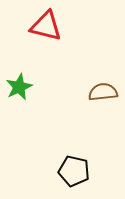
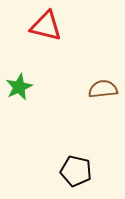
brown semicircle: moved 3 px up
black pentagon: moved 2 px right
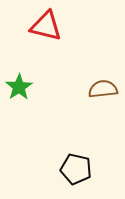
green star: rotated 8 degrees counterclockwise
black pentagon: moved 2 px up
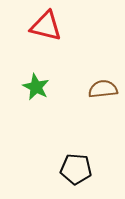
green star: moved 17 px right; rotated 12 degrees counterclockwise
black pentagon: rotated 8 degrees counterclockwise
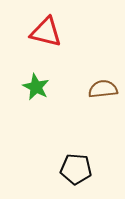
red triangle: moved 6 px down
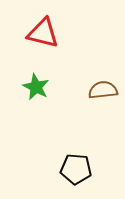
red triangle: moved 3 px left, 1 px down
brown semicircle: moved 1 px down
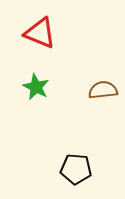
red triangle: moved 3 px left; rotated 8 degrees clockwise
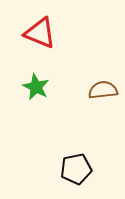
black pentagon: rotated 16 degrees counterclockwise
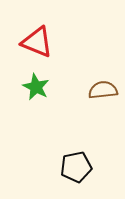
red triangle: moved 3 px left, 9 px down
black pentagon: moved 2 px up
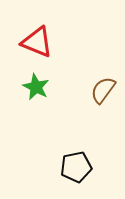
brown semicircle: rotated 48 degrees counterclockwise
